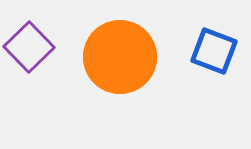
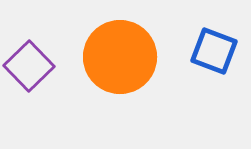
purple square: moved 19 px down
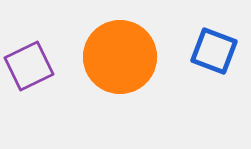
purple square: rotated 18 degrees clockwise
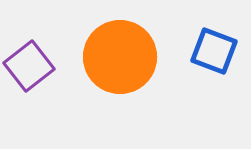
purple square: rotated 12 degrees counterclockwise
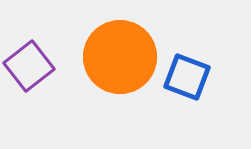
blue square: moved 27 px left, 26 px down
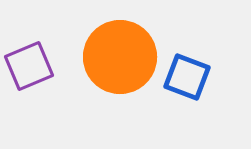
purple square: rotated 15 degrees clockwise
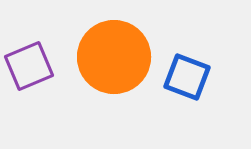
orange circle: moved 6 px left
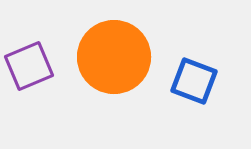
blue square: moved 7 px right, 4 px down
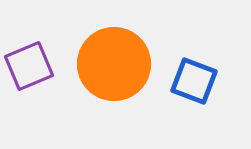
orange circle: moved 7 px down
